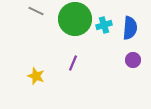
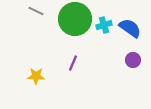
blue semicircle: rotated 60 degrees counterclockwise
yellow star: rotated 18 degrees counterclockwise
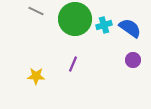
purple line: moved 1 px down
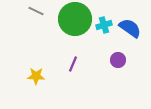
purple circle: moved 15 px left
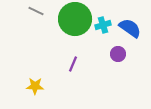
cyan cross: moved 1 px left
purple circle: moved 6 px up
yellow star: moved 1 px left, 10 px down
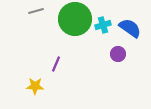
gray line: rotated 42 degrees counterclockwise
purple line: moved 17 px left
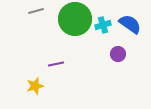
blue semicircle: moved 4 px up
purple line: rotated 56 degrees clockwise
yellow star: rotated 18 degrees counterclockwise
